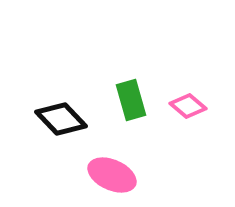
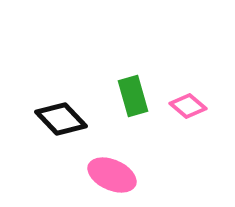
green rectangle: moved 2 px right, 4 px up
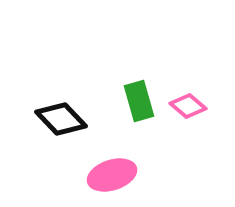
green rectangle: moved 6 px right, 5 px down
pink ellipse: rotated 42 degrees counterclockwise
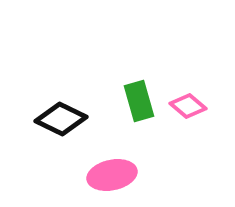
black diamond: rotated 21 degrees counterclockwise
pink ellipse: rotated 6 degrees clockwise
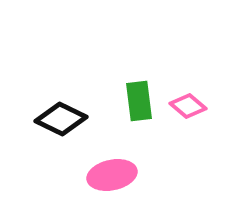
green rectangle: rotated 9 degrees clockwise
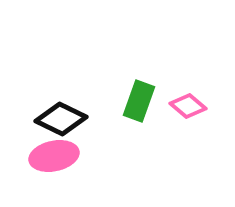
green rectangle: rotated 27 degrees clockwise
pink ellipse: moved 58 px left, 19 px up
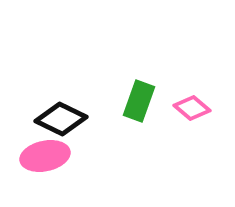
pink diamond: moved 4 px right, 2 px down
pink ellipse: moved 9 px left
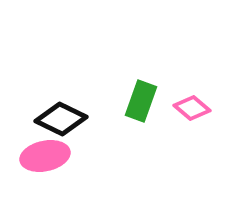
green rectangle: moved 2 px right
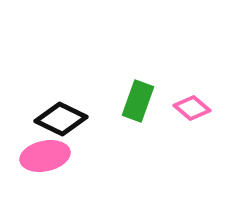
green rectangle: moved 3 px left
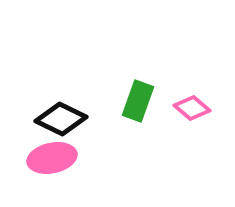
pink ellipse: moved 7 px right, 2 px down
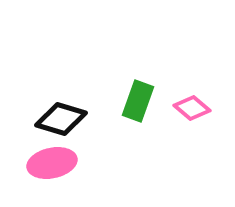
black diamond: rotated 9 degrees counterclockwise
pink ellipse: moved 5 px down
